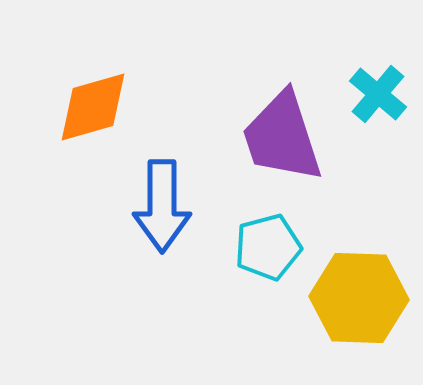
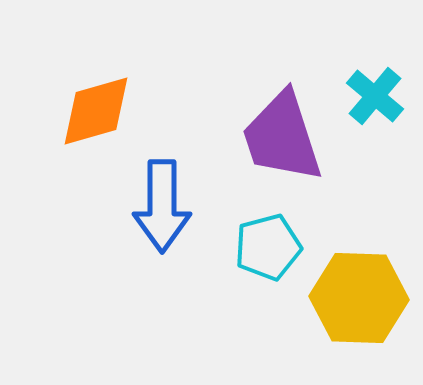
cyan cross: moved 3 px left, 2 px down
orange diamond: moved 3 px right, 4 px down
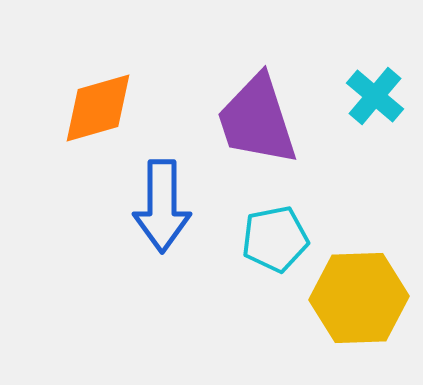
orange diamond: moved 2 px right, 3 px up
purple trapezoid: moved 25 px left, 17 px up
cyan pentagon: moved 7 px right, 8 px up; rotated 4 degrees clockwise
yellow hexagon: rotated 4 degrees counterclockwise
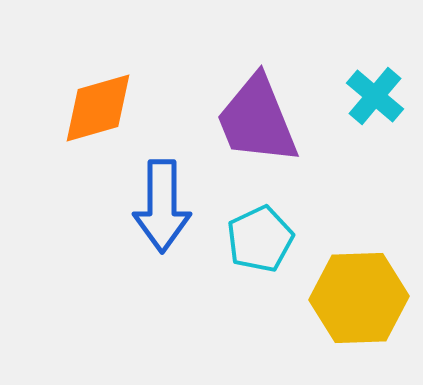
purple trapezoid: rotated 4 degrees counterclockwise
cyan pentagon: moved 15 px left; rotated 14 degrees counterclockwise
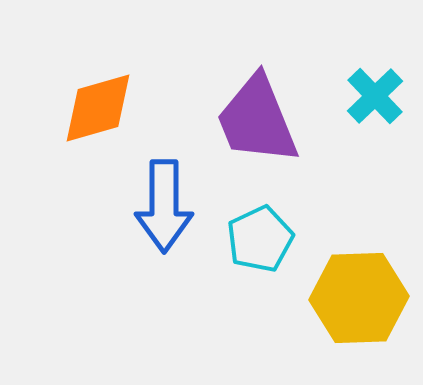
cyan cross: rotated 6 degrees clockwise
blue arrow: moved 2 px right
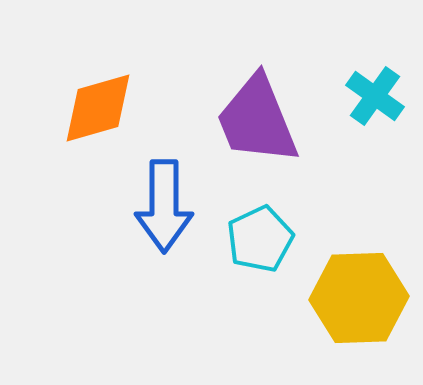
cyan cross: rotated 10 degrees counterclockwise
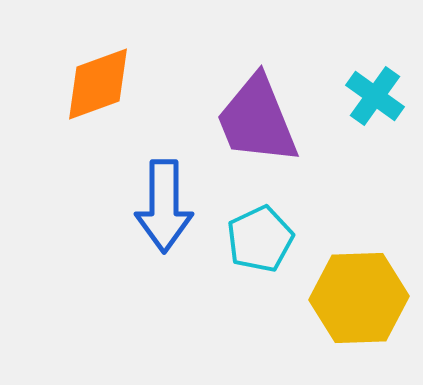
orange diamond: moved 24 px up; rotated 4 degrees counterclockwise
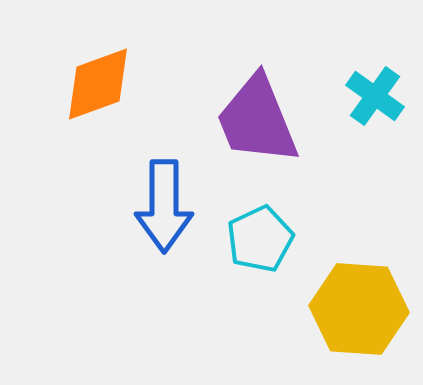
yellow hexagon: moved 11 px down; rotated 6 degrees clockwise
